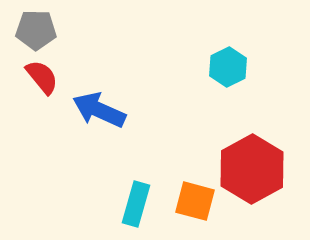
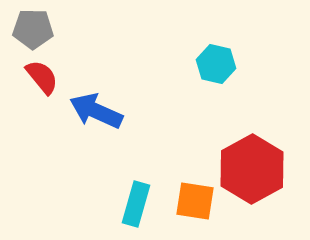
gray pentagon: moved 3 px left, 1 px up
cyan hexagon: moved 12 px left, 3 px up; rotated 21 degrees counterclockwise
blue arrow: moved 3 px left, 1 px down
orange square: rotated 6 degrees counterclockwise
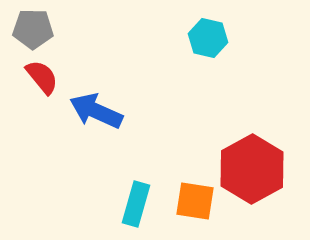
cyan hexagon: moved 8 px left, 26 px up
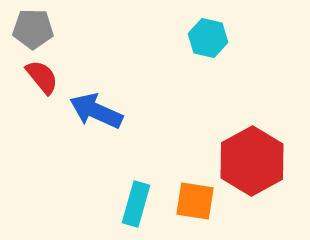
red hexagon: moved 8 px up
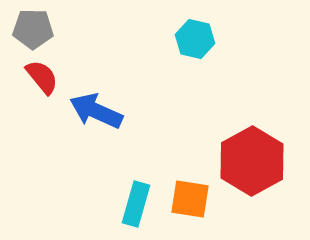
cyan hexagon: moved 13 px left, 1 px down
orange square: moved 5 px left, 2 px up
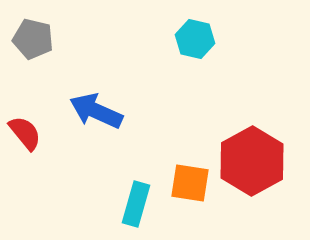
gray pentagon: moved 10 px down; rotated 12 degrees clockwise
red semicircle: moved 17 px left, 56 px down
orange square: moved 16 px up
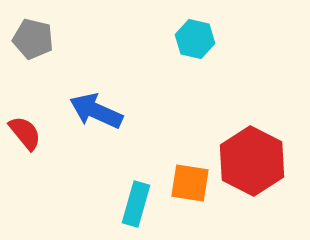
red hexagon: rotated 4 degrees counterclockwise
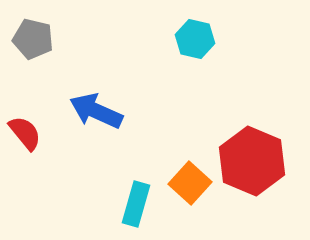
red hexagon: rotated 4 degrees counterclockwise
orange square: rotated 33 degrees clockwise
